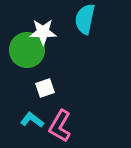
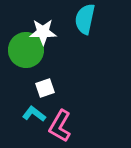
green circle: moved 1 px left
cyan L-shape: moved 2 px right, 6 px up
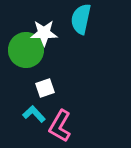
cyan semicircle: moved 4 px left
white star: moved 1 px right, 1 px down
cyan L-shape: rotated 10 degrees clockwise
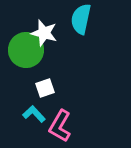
white star: rotated 16 degrees clockwise
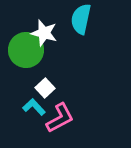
white square: rotated 24 degrees counterclockwise
cyan L-shape: moved 7 px up
pink L-shape: moved 8 px up; rotated 148 degrees counterclockwise
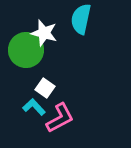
white square: rotated 12 degrees counterclockwise
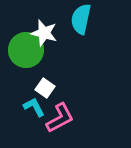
cyan L-shape: rotated 15 degrees clockwise
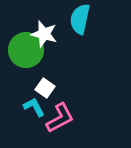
cyan semicircle: moved 1 px left
white star: moved 1 px down
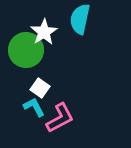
white star: moved 2 px up; rotated 24 degrees clockwise
white square: moved 5 px left
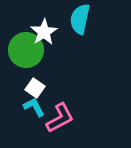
white square: moved 5 px left
